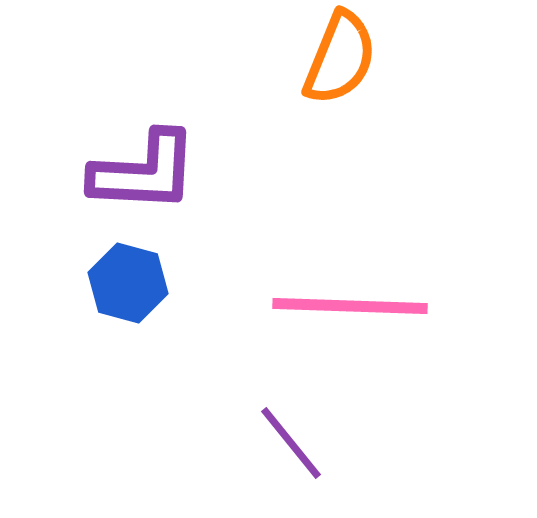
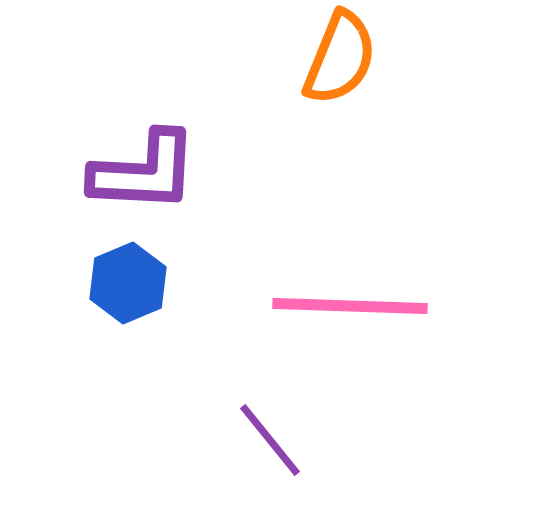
blue hexagon: rotated 22 degrees clockwise
purple line: moved 21 px left, 3 px up
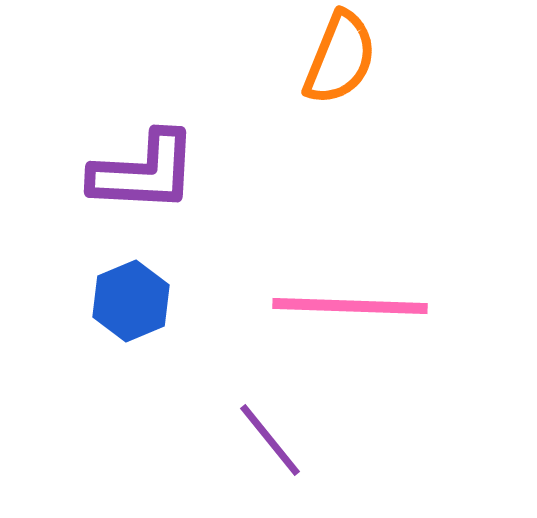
blue hexagon: moved 3 px right, 18 px down
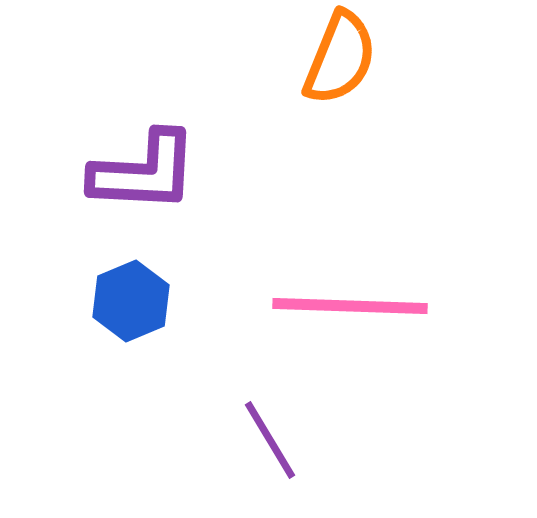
purple line: rotated 8 degrees clockwise
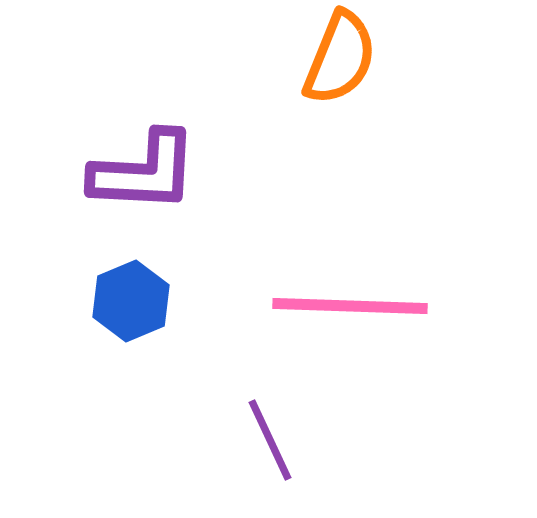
purple line: rotated 6 degrees clockwise
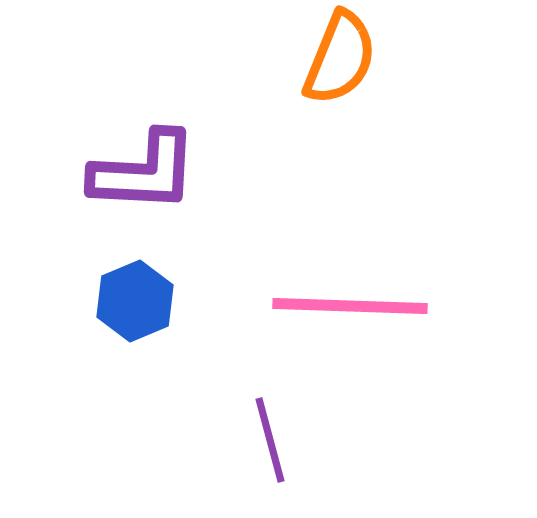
blue hexagon: moved 4 px right
purple line: rotated 10 degrees clockwise
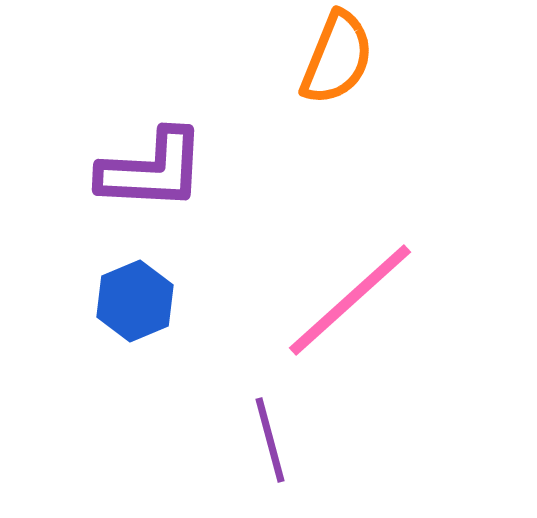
orange semicircle: moved 3 px left
purple L-shape: moved 8 px right, 2 px up
pink line: moved 6 px up; rotated 44 degrees counterclockwise
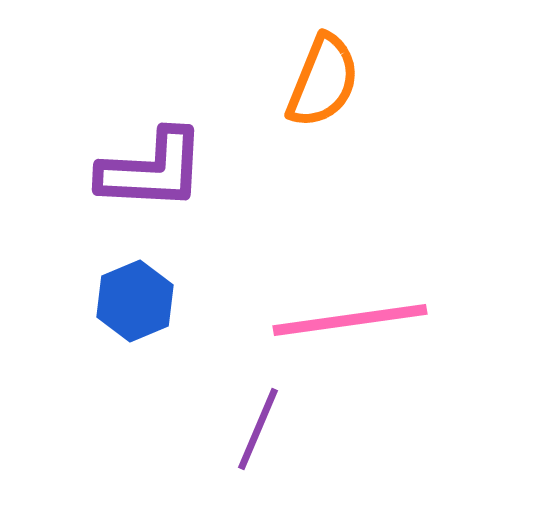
orange semicircle: moved 14 px left, 23 px down
pink line: moved 20 px down; rotated 34 degrees clockwise
purple line: moved 12 px left, 11 px up; rotated 38 degrees clockwise
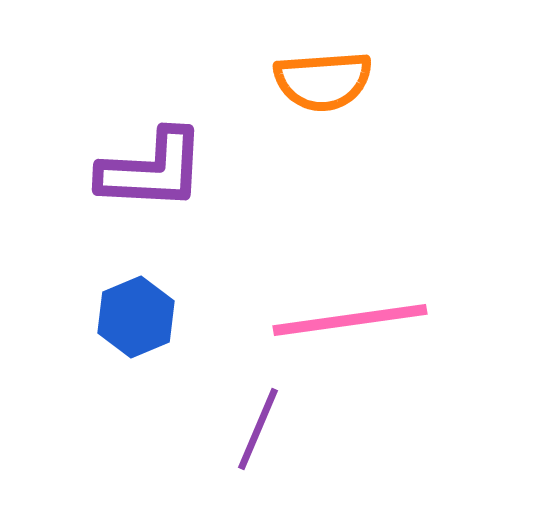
orange semicircle: rotated 64 degrees clockwise
blue hexagon: moved 1 px right, 16 px down
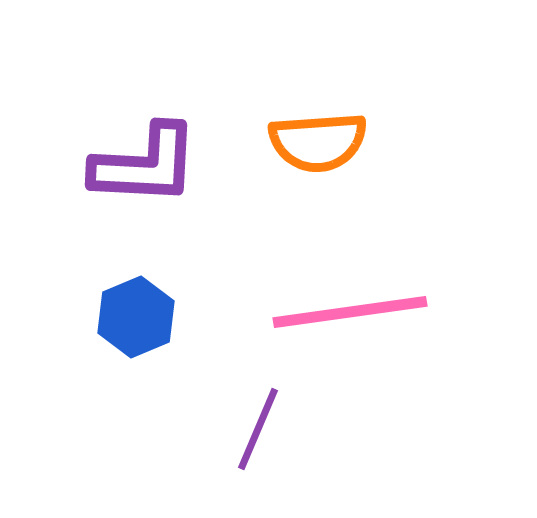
orange semicircle: moved 5 px left, 61 px down
purple L-shape: moved 7 px left, 5 px up
pink line: moved 8 px up
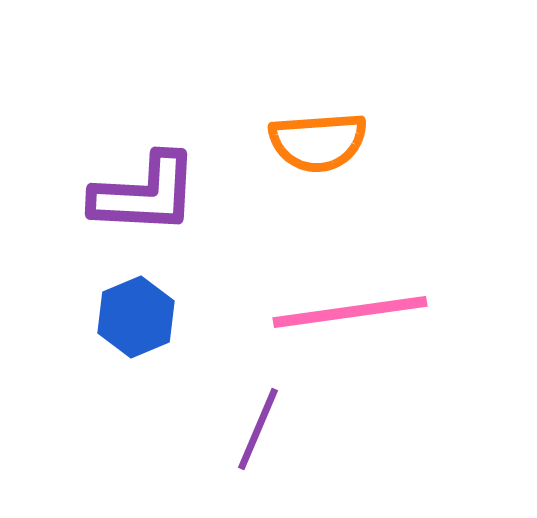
purple L-shape: moved 29 px down
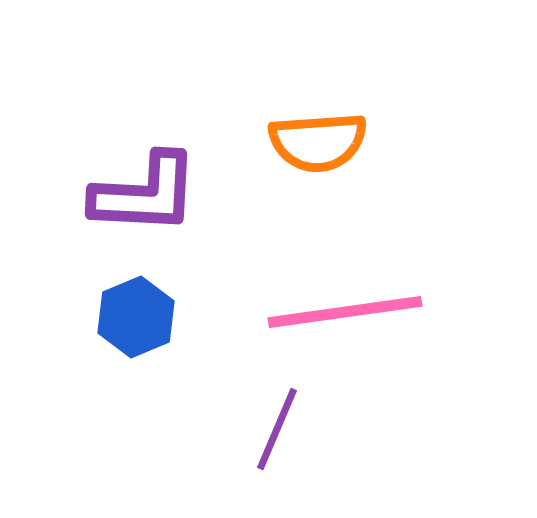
pink line: moved 5 px left
purple line: moved 19 px right
